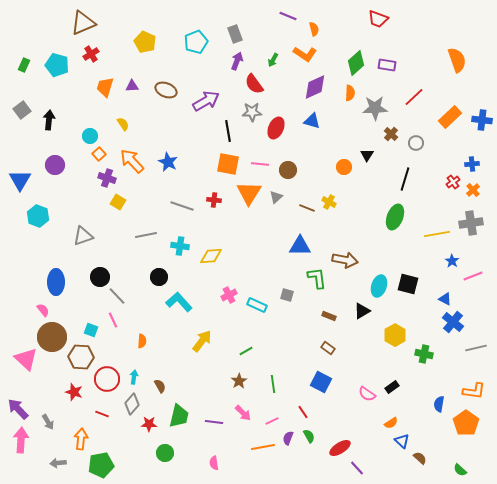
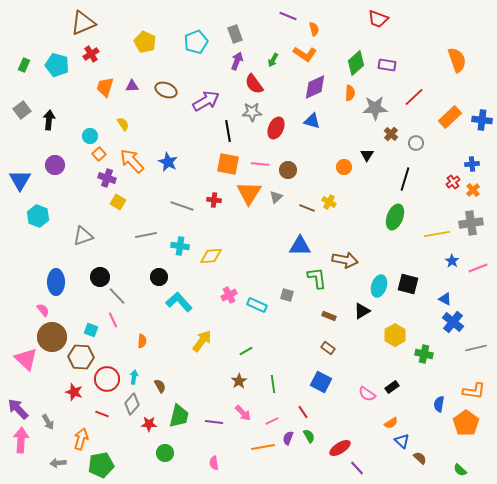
pink line at (473, 276): moved 5 px right, 8 px up
orange arrow at (81, 439): rotated 10 degrees clockwise
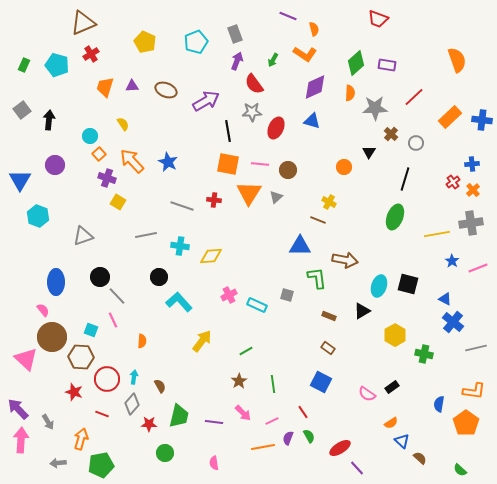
black triangle at (367, 155): moved 2 px right, 3 px up
brown line at (307, 208): moved 11 px right, 12 px down
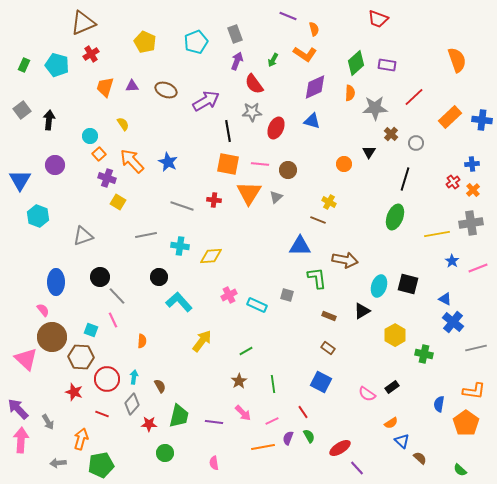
orange circle at (344, 167): moved 3 px up
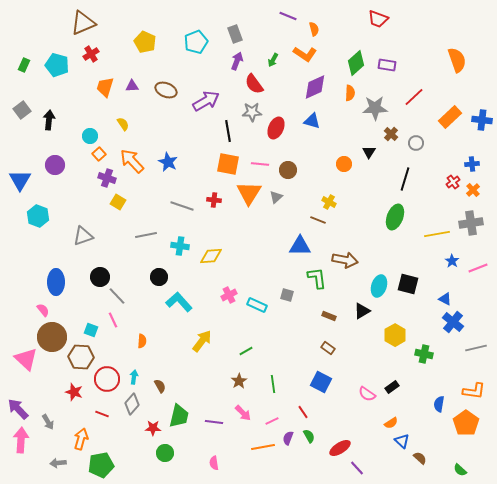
red star at (149, 424): moved 4 px right, 4 px down
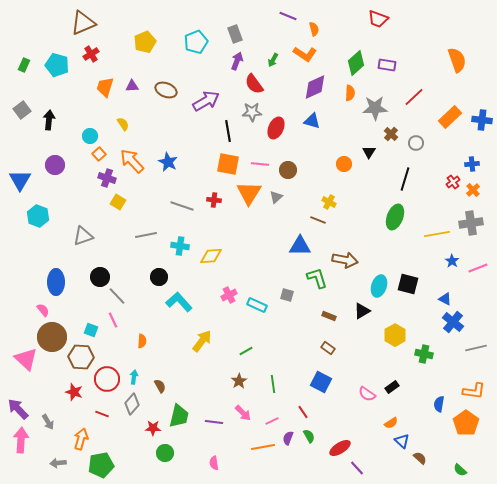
yellow pentagon at (145, 42): rotated 25 degrees clockwise
green L-shape at (317, 278): rotated 10 degrees counterclockwise
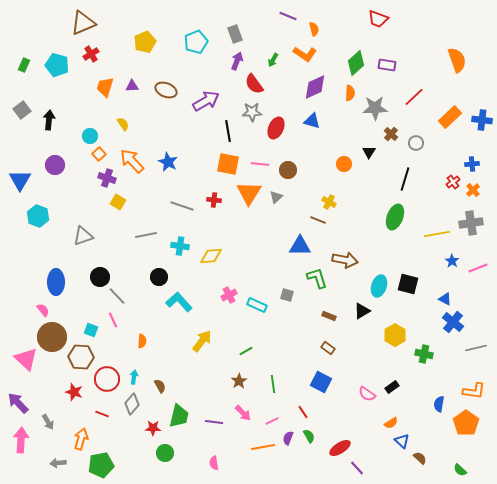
purple arrow at (18, 409): moved 6 px up
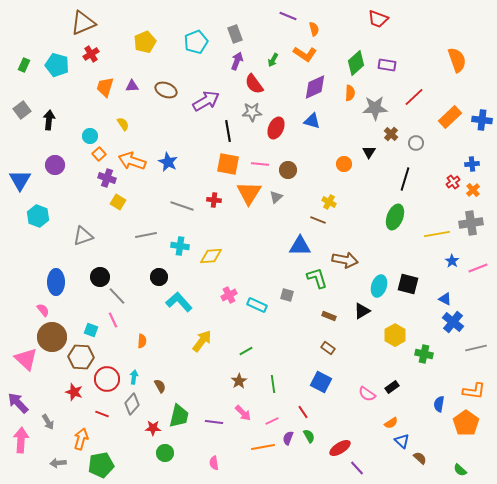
orange arrow at (132, 161): rotated 28 degrees counterclockwise
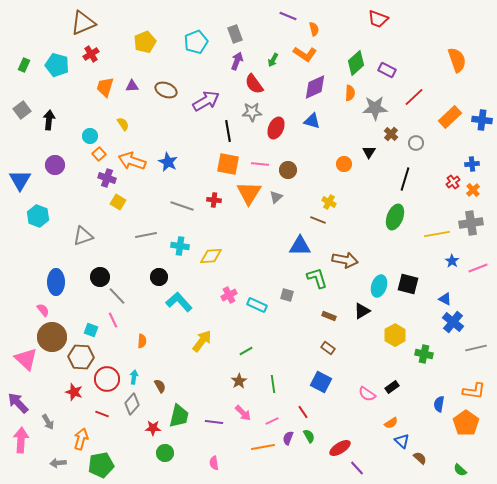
purple rectangle at (387, 65): moved 5 px down; rotated 18 degrees clockwise
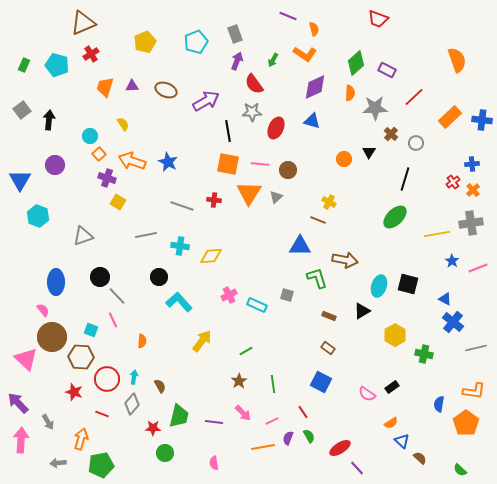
orange circle at (344, 164): moved 5 px up
green ellipse at (395, 217): rotated 25 degrees clockwise
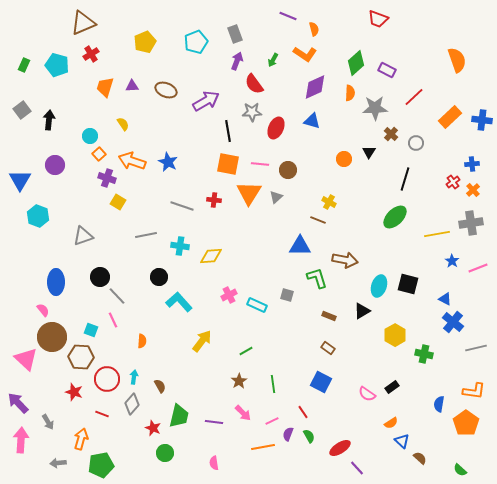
red star at (153, 428): rotated 21 degrees clockwise
purple semicircle at (288, 438): moved 4 px up
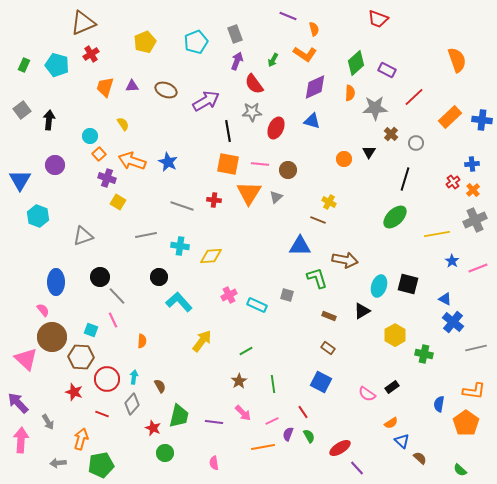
gray cross at (471, 223): moved 4 px right, 3 px up; rotated 15 degrees counterclockwise
